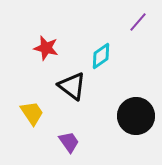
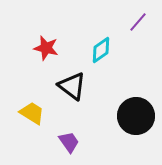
cyan diamond: moved 6 px up
yellow trapezoid: rotated 24 degrees counterclockwise
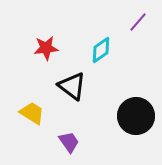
red star: rotated 20 degrees counterclockwise
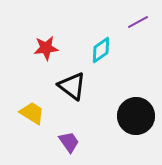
purple line: rotated 20 degrees clockwise
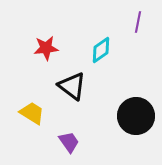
purple line: rotated 50 degrees counterclockwise
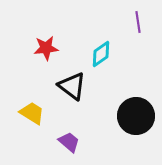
purple line: rotated 20 degrees counterclockwise
cyan diamond: moved 4 px down
purple trapezoid: rotated 15 degrees counterclockwise
